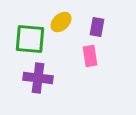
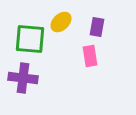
purple cross: moved 15 px left
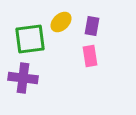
purple rectangle: moved 5 px left, 1 px up
green square: rotated 12 degrees counterclockwise
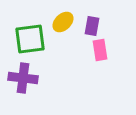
yellow ellipse: moved 2 px right
pink rectangle: moved 10 px right, 6 px up
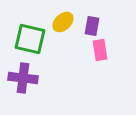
green square: rotated 20 degrees clockwise
